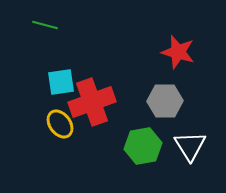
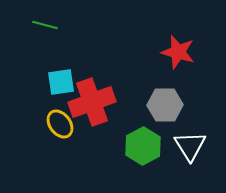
gray hexagon: moved 4 px down
green hexagon: rotated 18 degrees counterclockwise
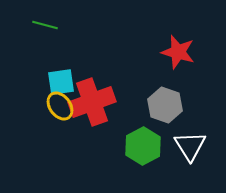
gray hexagon: rotated 20 degrees clockwise
yellow ellipse: moved 18 px up
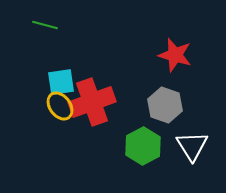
red star: moved 3 px left, 3 px down
white triangle: moved 2 px right
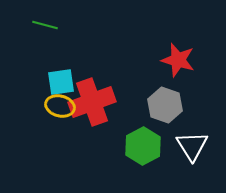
red star: moved 3 px right, 5 px down
yellow ellipse: rotated 40 degrees counterclockwise
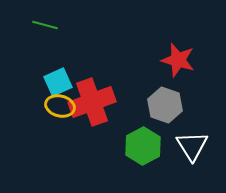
cyan square: moved 3 px left; rotated 16 degrees counterclockwise
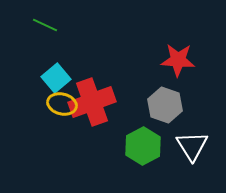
green line: rotated 10 degrees clockwise
red star: rotated 12 degrees counterclockwise
cyan square: moved 2 px left, 4 px up; rotated 16 degrees counterclockwise
yellow ellipse: moved 2 px right, 2 px up
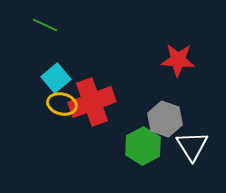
gray hexagon: moved 14 px down
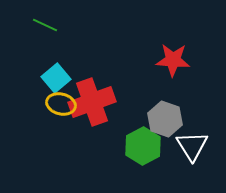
red star: moved 5 px left
yellow ellipse: moved 1 px left
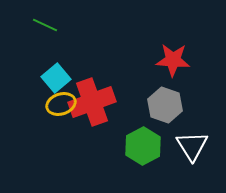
yellow ellipse: rotated 32 degrees counterclockwise
gray hexagon: moved 14 px up
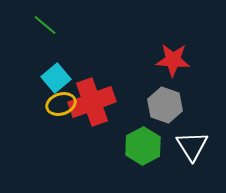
green line: rotated 15 degrees clockwise
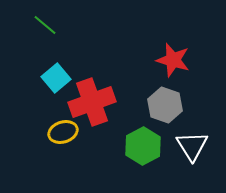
red star: rotated 12 degrees clockwise
yellow ellipse: moved 2 px right, 28 px down
